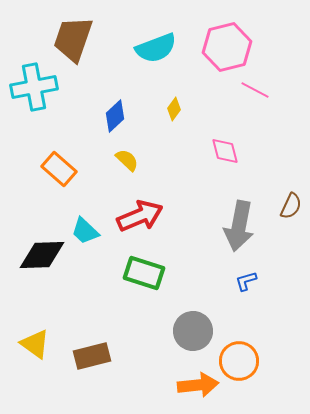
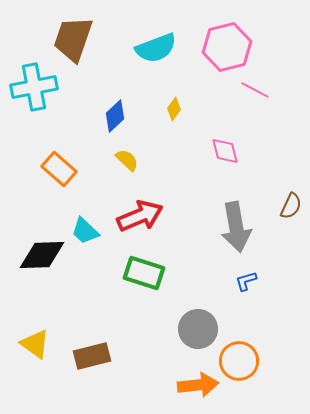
gray arrow: moved 3 px left, 1 px down; rotated 21 degrees counterclockwise
gray circle: moved 5 px right, 2 px up
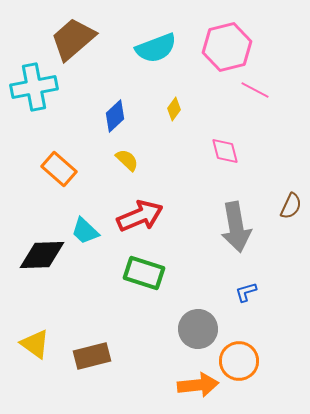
brown trapezoid: rotated 30 degrees clockwise
blue L-shape: moved 11 px down
